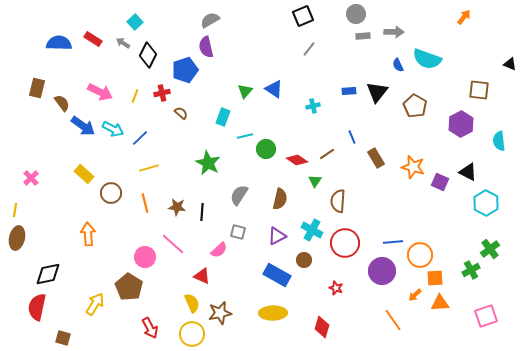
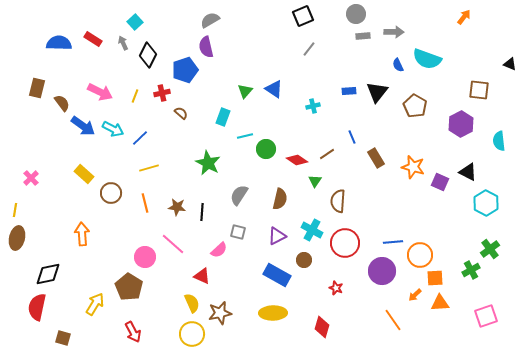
gray arrow at (123, 43): rotated 32 degrees clockwise
orange arrow at (88, 234): moved 6 px left
red arrow at (150, 328): moved 17 px left, 4 px down
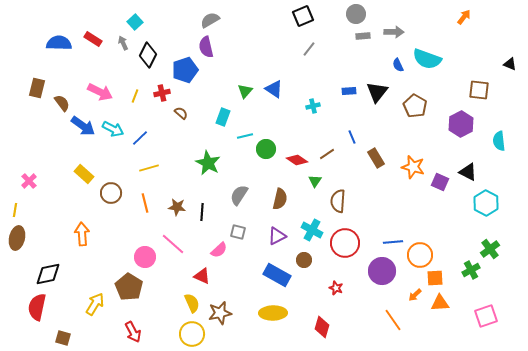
pink cross at (31, 178): moved 2 px left, 3 px down
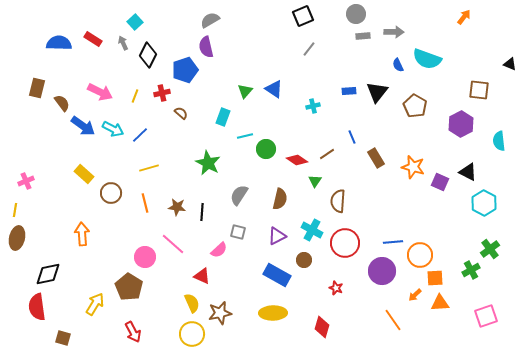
blue line at (140, 138): moved 3 px up
pink cross at (29, 181): moved 3 px left; rotated 21 degrees clockwise
cyan hexagon at (486, 203): moved 2 px left
red semicircle at (37, 307): rotated 20 degrees counterclockwise
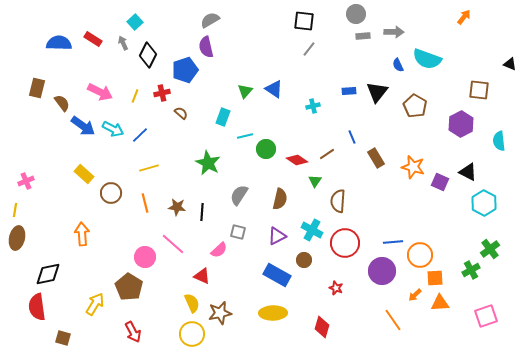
black square at (303, 16): moved 1 px right, 5 px down; rotated 30 degrees clockwise
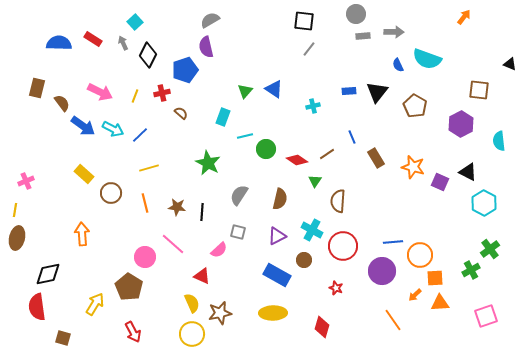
red circle at (345, 243): moved 2 px left, 3 px down
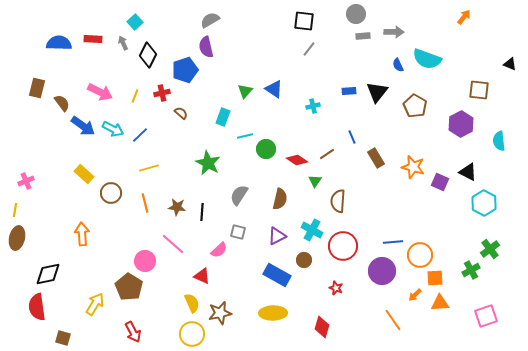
red rectangle at (93, 39): rotated 30 degrees counterclockwise
pink circle at (145, 257): moved 4 px down
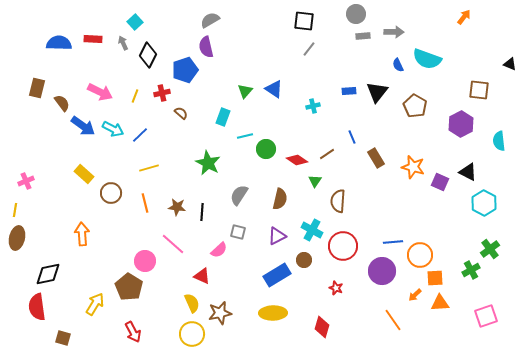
blue rectangle at (277, 275): rotated 60 degrees counterclockwise
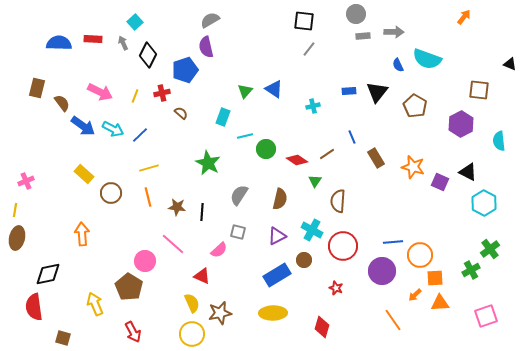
orange line at (145, 203): moved 3 px right, 6 px up
yellow arrow at (95, 304): rotated 55 degrees counterclockwise
red semicircle at (37, 307): moved 3 px left
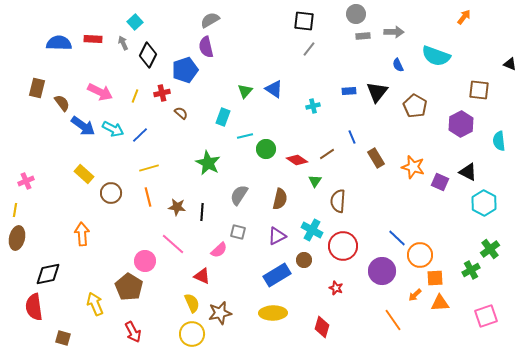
cyan semicircle at (427, 59): moved 9 px right, 3 px up
blue line at (393, 242): moved 4 px right, 4 px up; rotated 48 degrees clockwise
